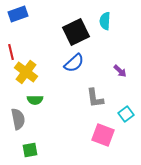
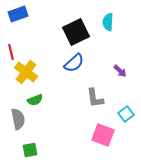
cyan semicircle: moved 3 px right, 1 px down
green semicircle: rotated 21 degrees counterclockwise
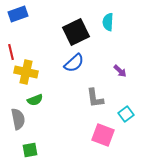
yellow cross: rotated 25 degrees counterclockwise
